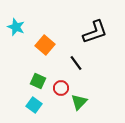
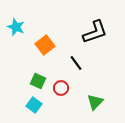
orange square: rotated 12 degrees clockwise
green triangle: moved 16 px right
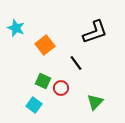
cyan star: moved 1 px down
green square: moved 5 px right
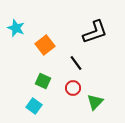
red circle: moved 12 px right
cyan square: moved 1 px down
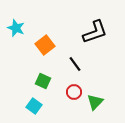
black line: moved 1 px left, 1 px down
red circle: moved 1 px right, 4 px down
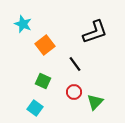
cyan star: moved 7 px right, 4 px up
cyan square: moved 1 px right, 2 px down
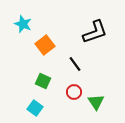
green triangle: moved 1 px right; rotated 18 degrees counterclockwise
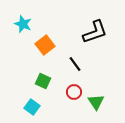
cyan square: moved 3 px left, 1 px up
